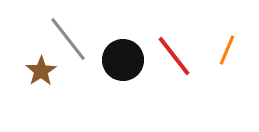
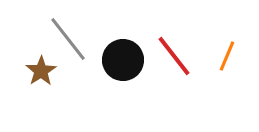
orange line: moved 6 px down
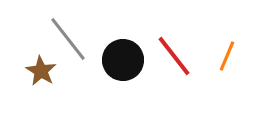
brown star: rotated 8 degrees counterclockwise
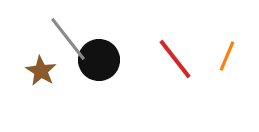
red line: moved 1 px right, 3 px down
black circle: moved 24 px left
